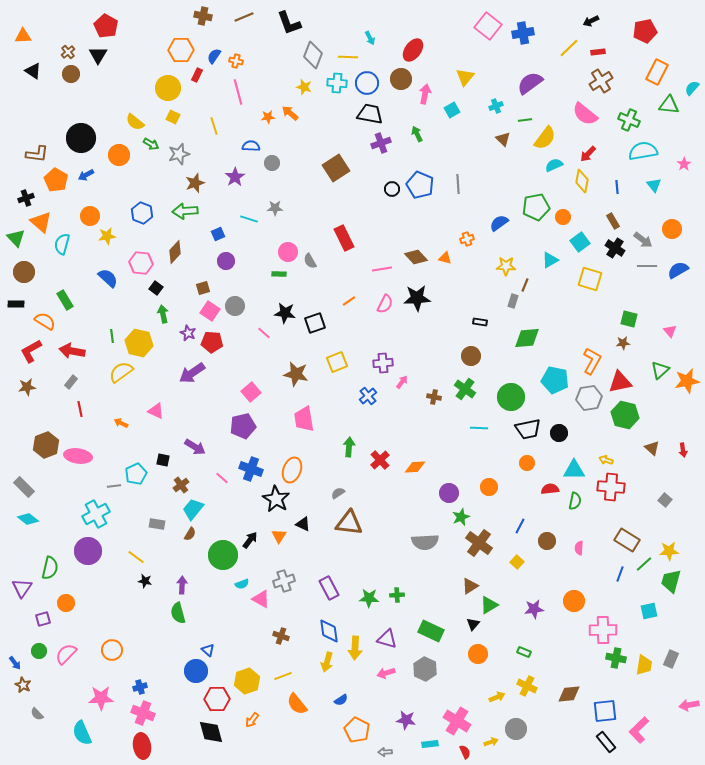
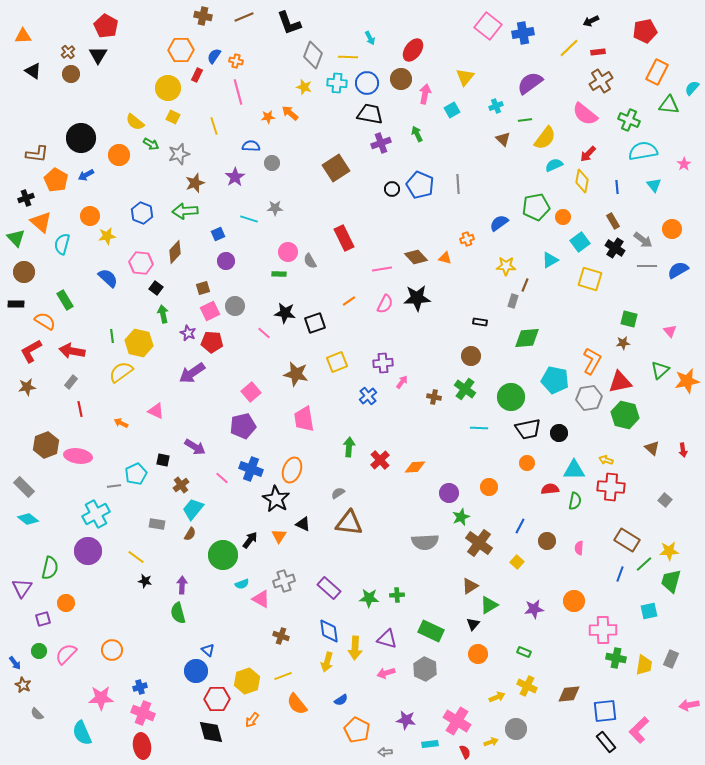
pink square at (210, 311): rotated 30 degrees clockwise
purple rectangle at (329, 588): rotated 20 degrees counterclockwise
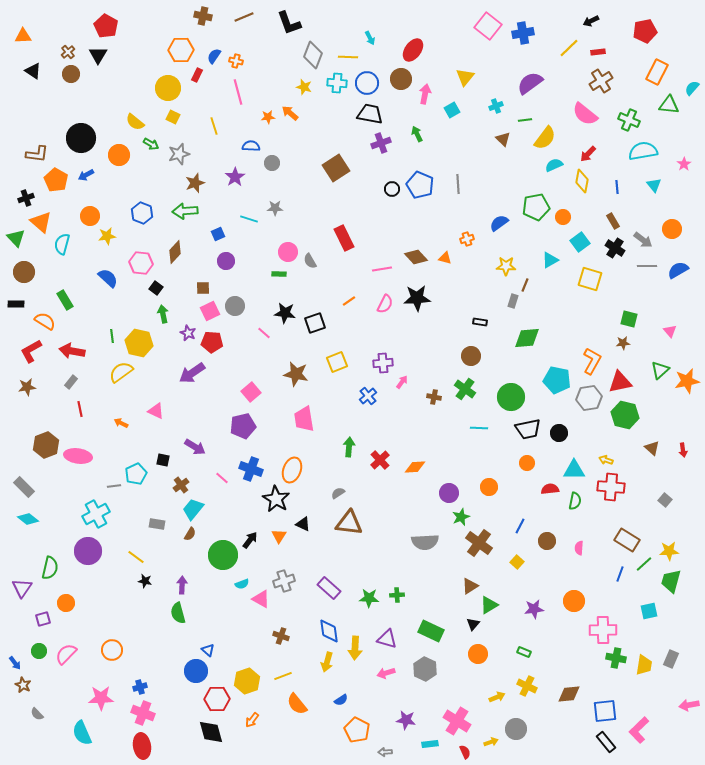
brown square at (203, 288): rotated 16 degrees clockwise
cyan pentagon at (555, 380): moved 2 px right
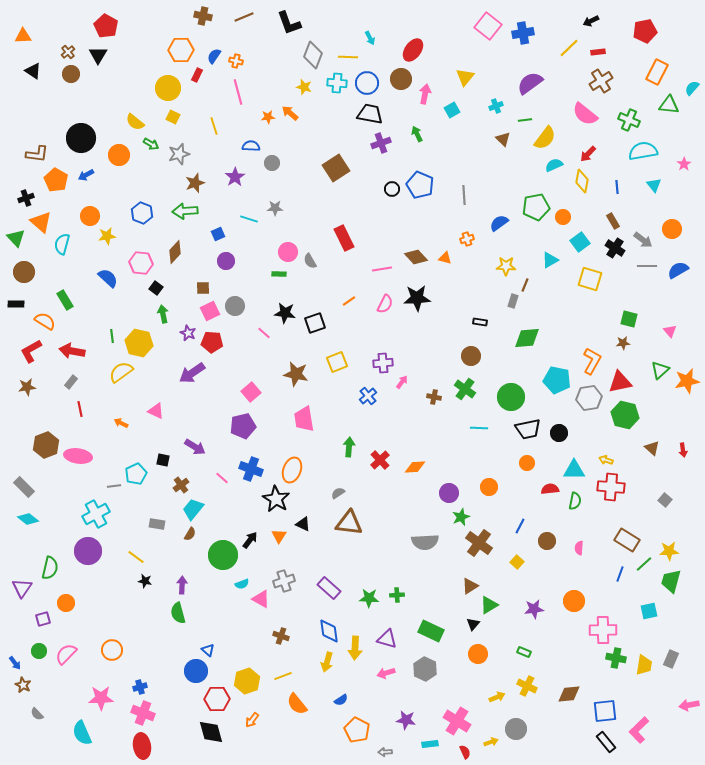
gray line at (458, 184): moved 6 px right, 11 px down
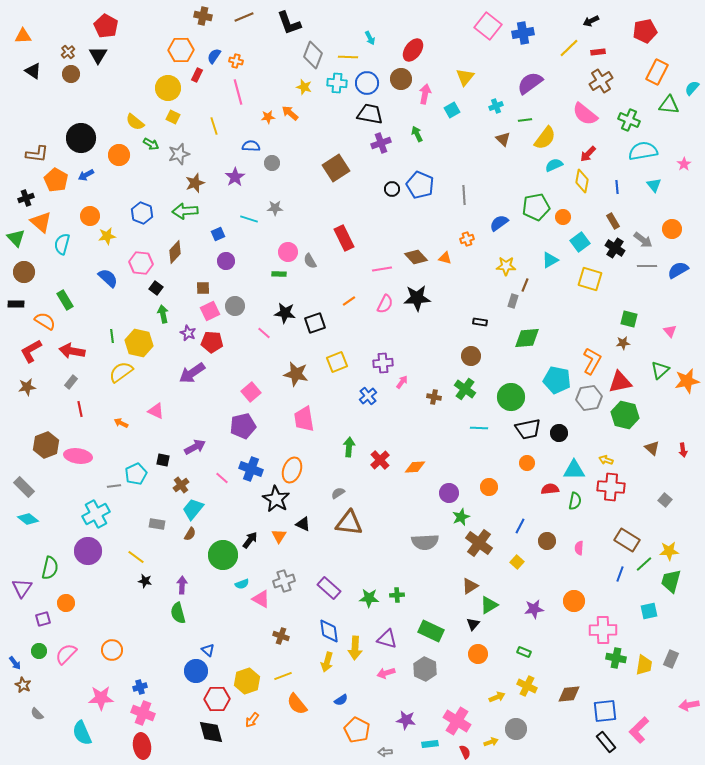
purple arrow at (195, 447): rotated 60 degrees counterclockwise
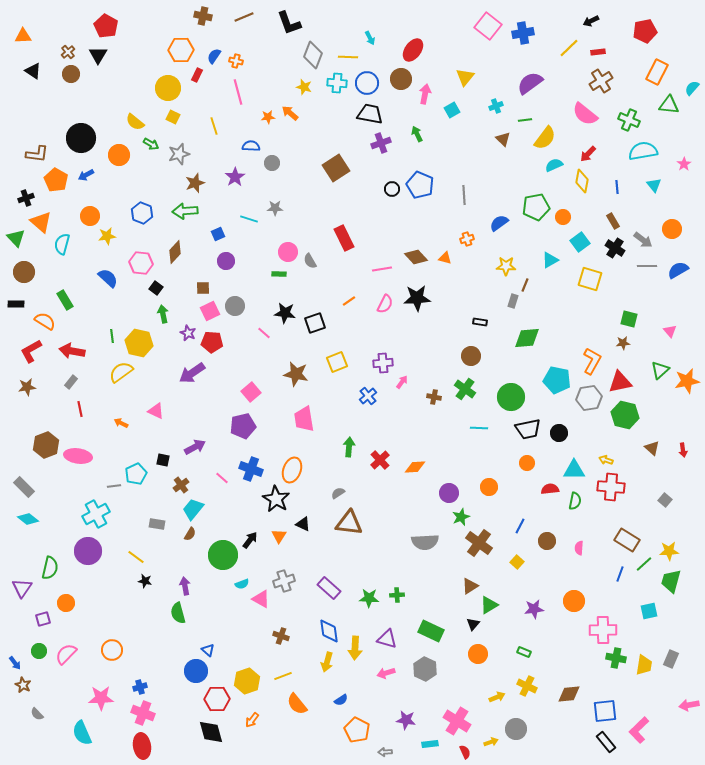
purple arrow at (182, 585): moved 3 px right, 1 px down; rotated 12 degrees counterclockwise
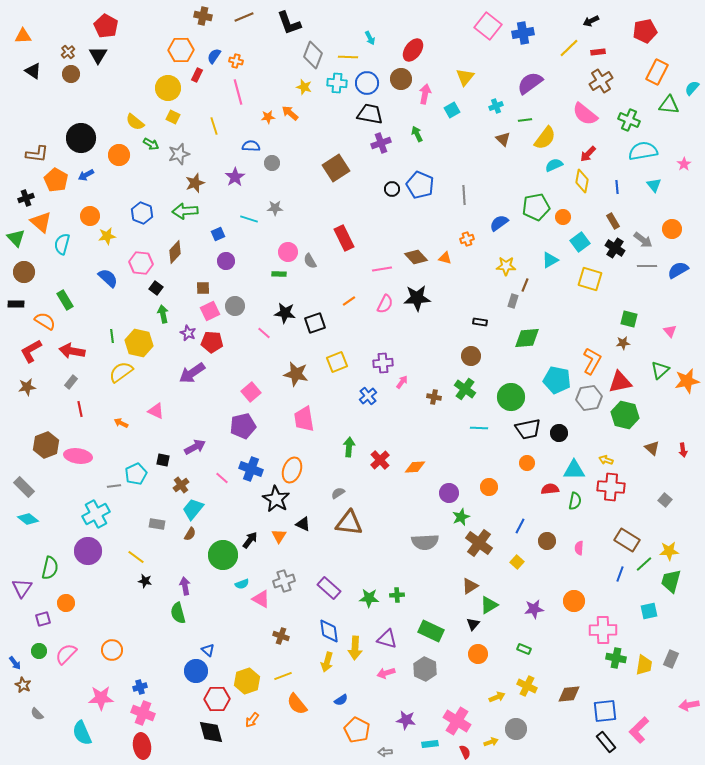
green rectangle at (524, 652): moved 3 px up
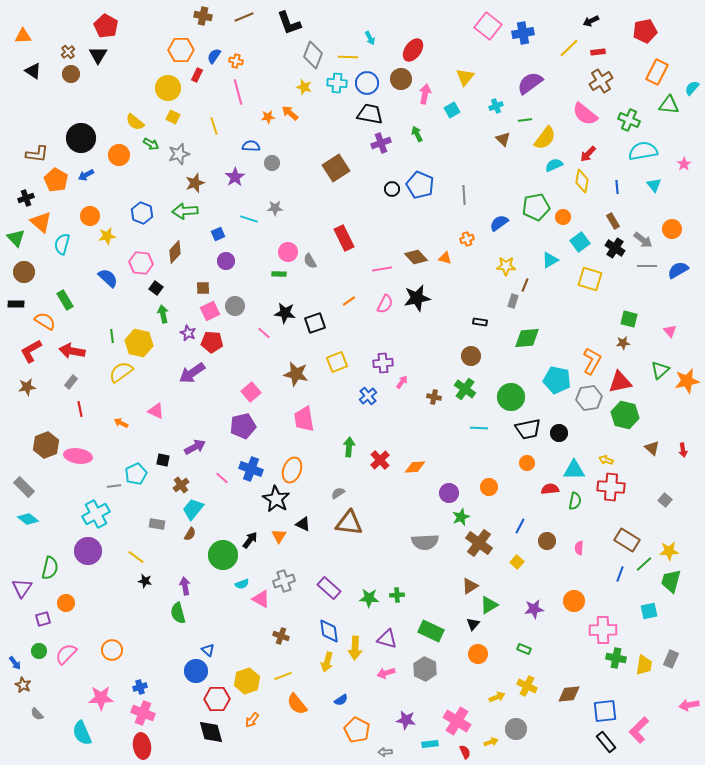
black star at (417, 298): rotated 8 degrees counterclockwise
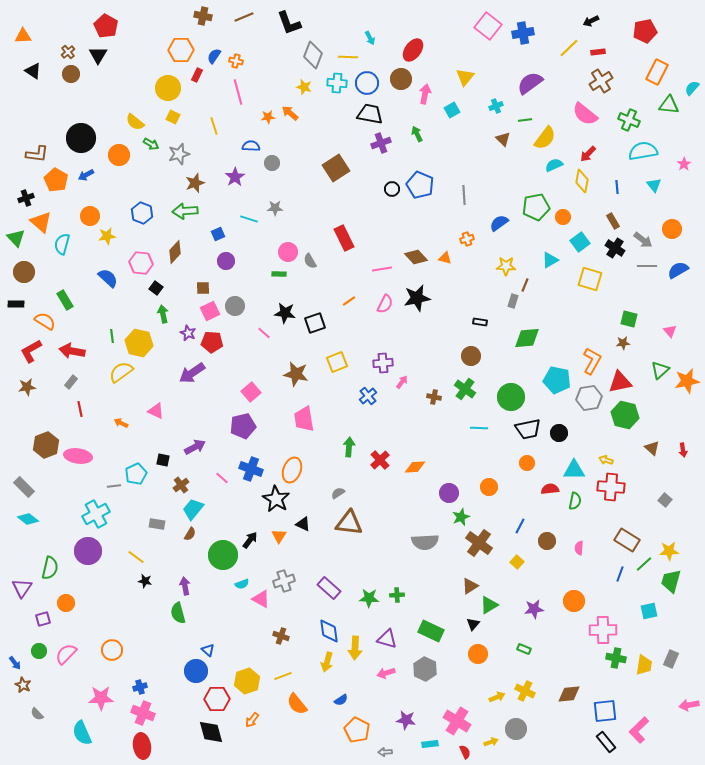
yellow cross at (527, 686): moved 2 px left, 5 px down
